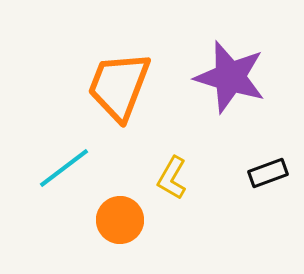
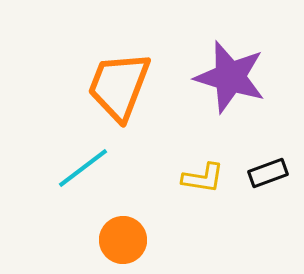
cyan line: moved 19 px right
yellow L-shape: moved 31 px right; rotated 111 degrees counterclockwise
orange circle: moved 3 px right, 20 px down
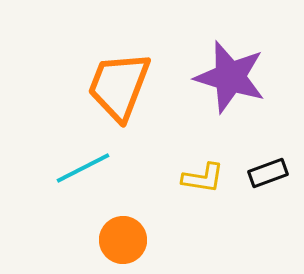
cyan line: rotated 10 degrees clockwise
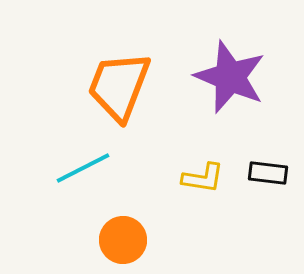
purple star: rotated 6 degrees clockwise
black rectangle: rotated 27 degrees clockwise
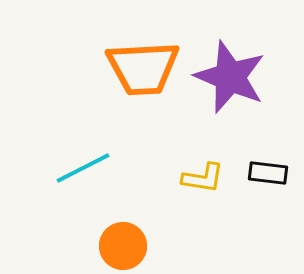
orange trapezoid: moved 24 px right, 18 px up; rotated 114 degrees counterclockwise
orange circle: moved 6 px down
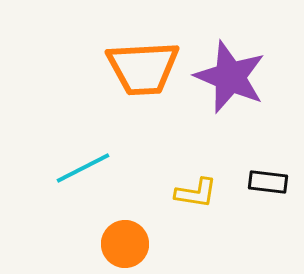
black rectangle: moved 9 px down
yellow L-shape: moved 7 px left, 15 px down
orange circle: moved 2 px right, 2 px up
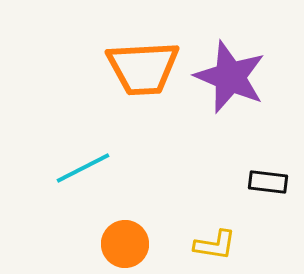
yellow L-shape: moved 19 px right, 52 px down
